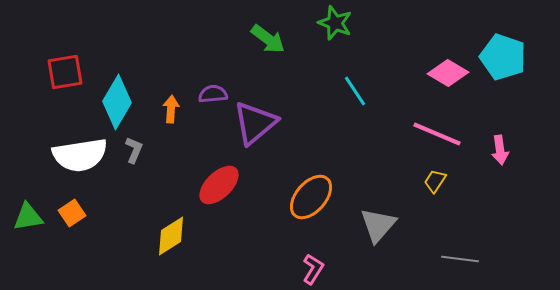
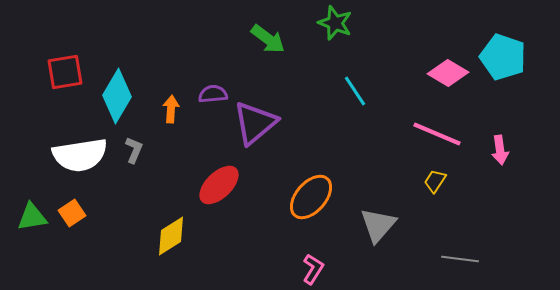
cyan diamond: moved 6 px up
green triangle: moved 4 px right
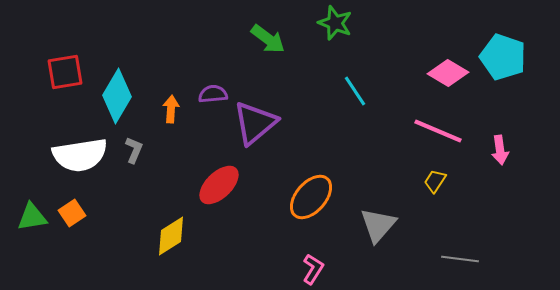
pink line: moved 1 px right, 3 px up
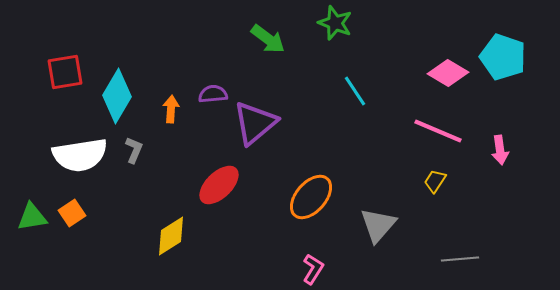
gray line: rotated 12 degrees counterclockwise
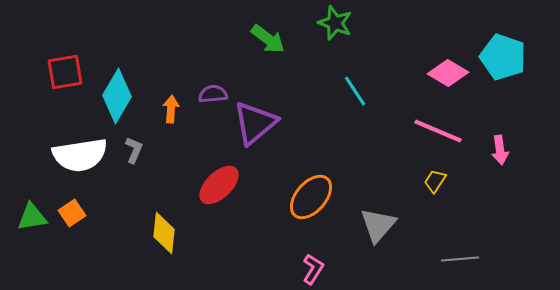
yellow diamond: moved 7 px left, 3 px up; rotated 51 degrees counterclockwise
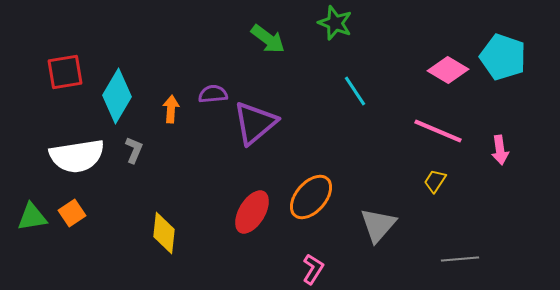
pink diamond: moved 3 px up
white semicircle: moved 3 px left, 1 px down
red ellipse: moved 33 px right, 27 px down; rotated 15 degrees counterclockwise
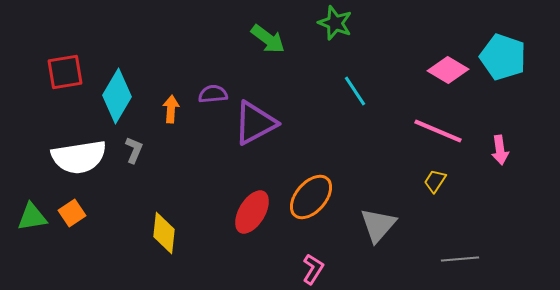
purple triangle: rotated 12 degrees clockwise
white semicircle: moved 2 px right, 1 px down
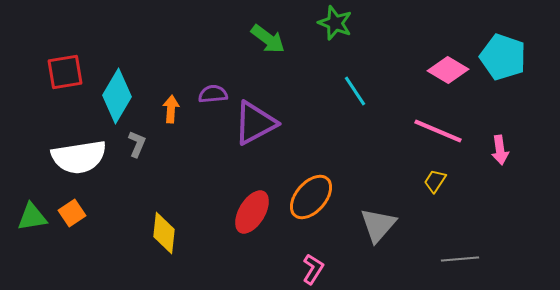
gray L-shape: moved 3 px right, 6 px up
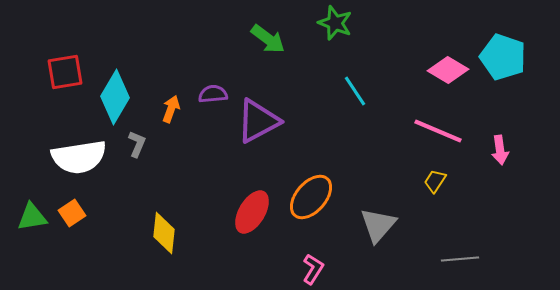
cyan diamond: moved 2 px left, 1 px down
orange arrow: rotated 16 degrees clockwise
purple triangle: moved 3 px right, 2 px up
